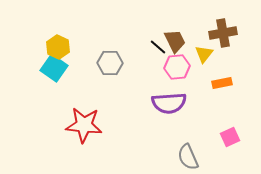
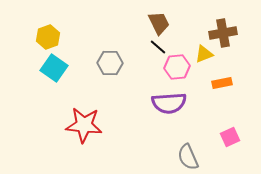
brown trapezoid: moved 16 px left, 18 px up
yellow hexagon: moved 10 px left, 10 px up; rotated 15 degrees clockwise
yellow triangle: rotated 30 degrees clockwise
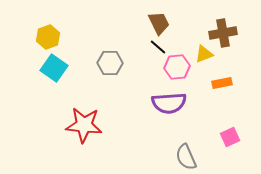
gray semicircle: moved 2 px left
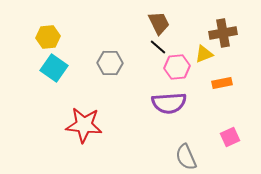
yellow hexagon: rotated 15 degrees clockwise
